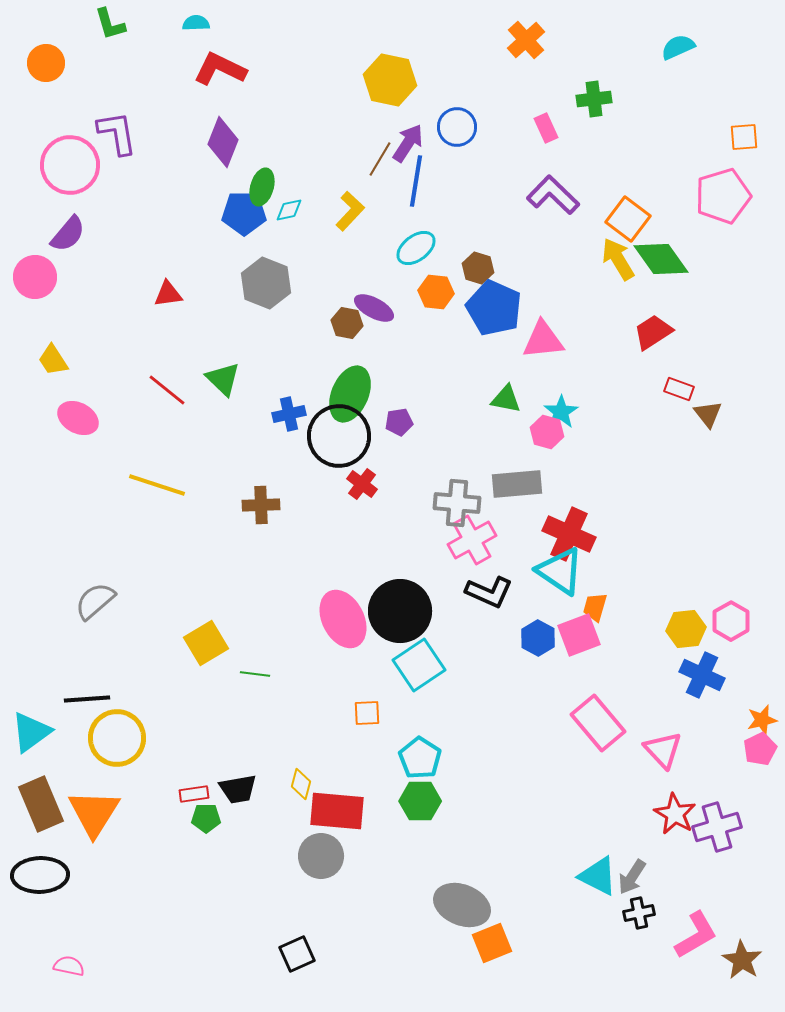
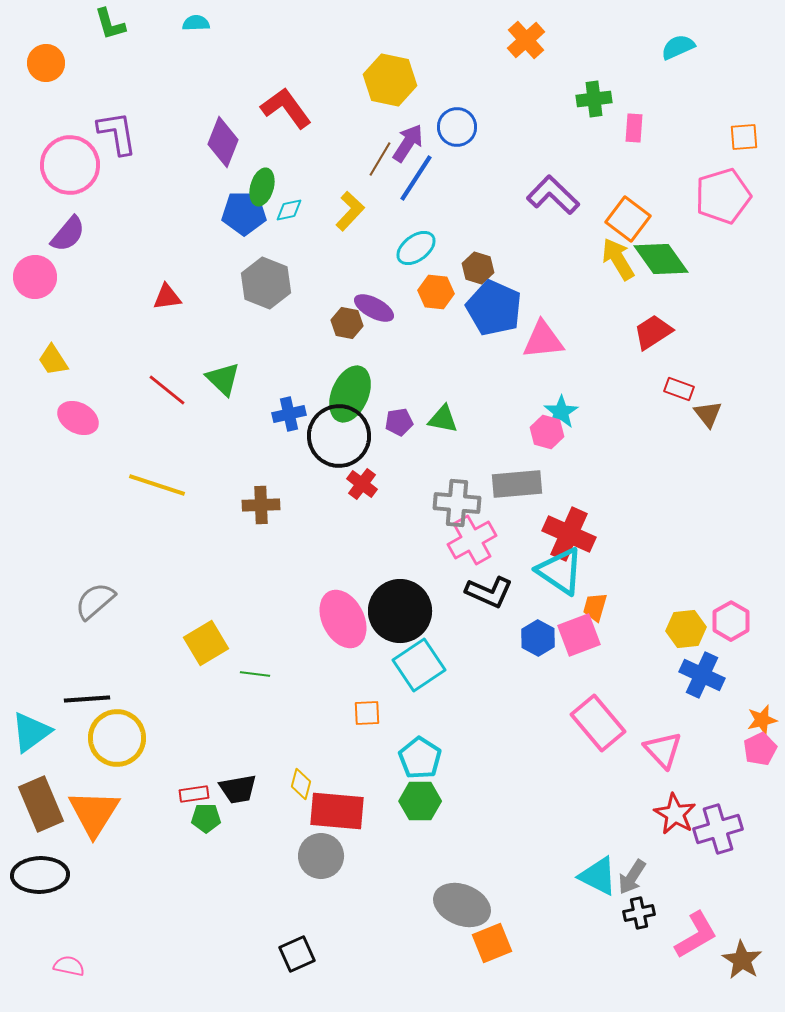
red L-shape at (220, 69): moved 66 px right, 39 px down; rotated 28 degrees clockwise
pink rectangle at (546, 128): moved 88 px right; rotated 28 degrees clockwise
blue line at (416, 181): moved 3 px up; rotated 24 degrees clockwise
red triangle at (168, 294): moved 1 px left, 3 px down
green triangle at (506, 399): moved 63 px left, 20 px down
purple cross at (717, 827): moved 1 px right, 2 px down
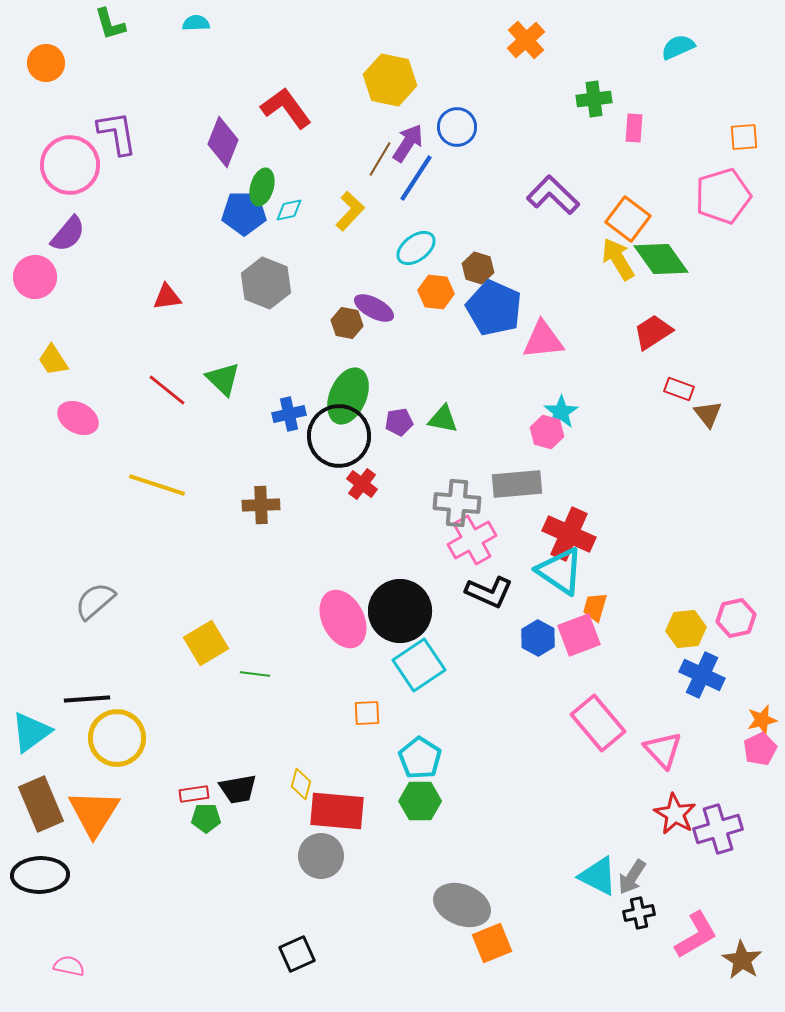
green ellipse at (350, 394): moved 2 px left, 2 px down
pink hexagon at (731, 621): moved 5 px right, 3 px up; rotated 18 degrees clockwise
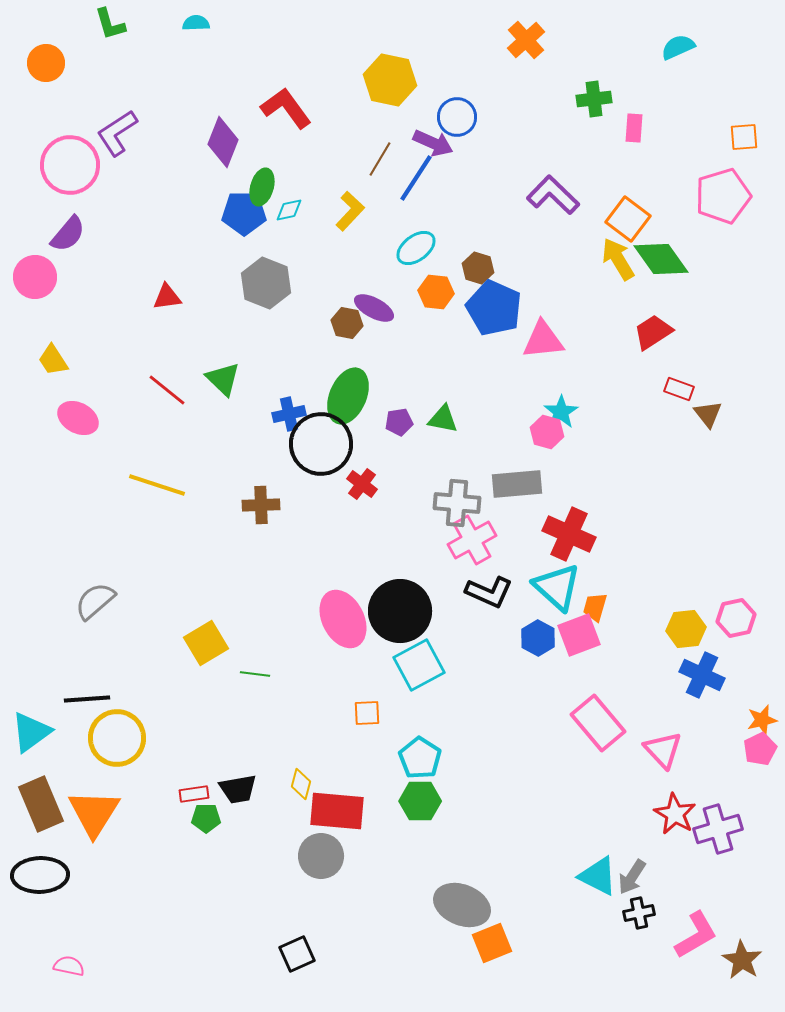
blue circle at (457, 127): moved 10 px up
purple L-shape at (117, 133): rotated 114 degrees counterclockwise
purple arrow at (408, 143): moved 25 px right; rotated 81 degrees clockwise
black circle at (339, 436): moved 18 px left, 8 px down
cyan triangle at (560, 571): moved 3 px left, 16 px down; rotated 8 degrees clockwise
cyan square at (419, 665): rotated 6 degrees clockwise
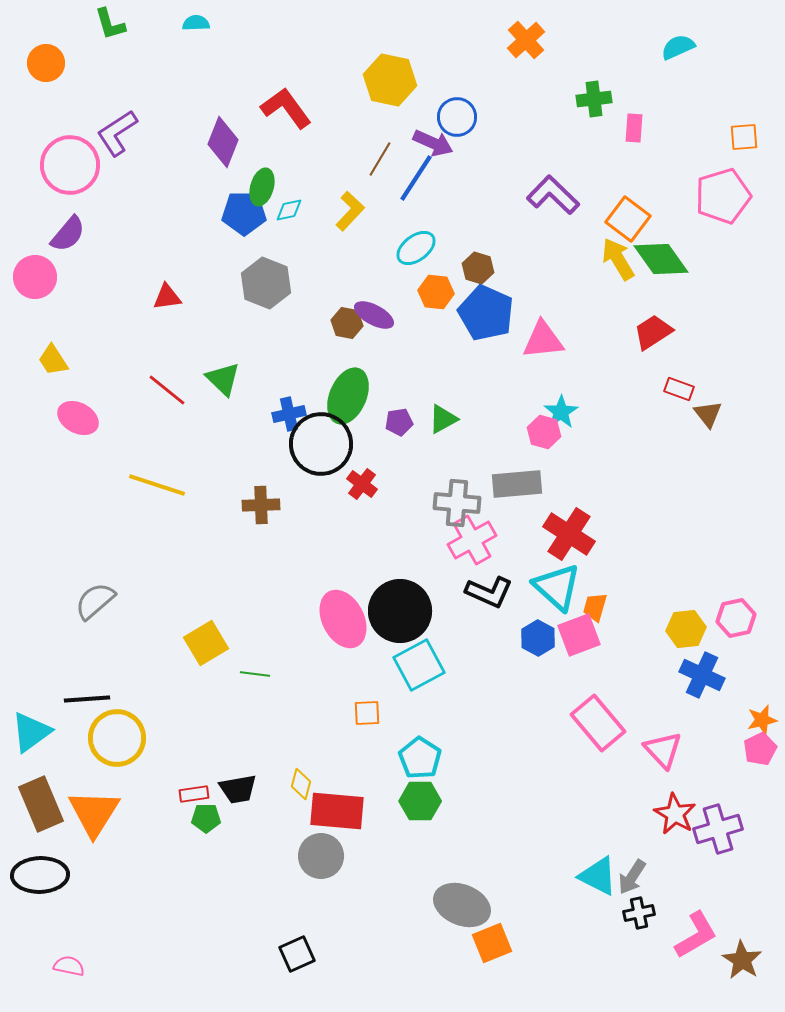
purple ellipse at (374, 308): moved 7 px down
blue pentagon at (494, 308): moved 8 px left, 5 px down
green triangle at (443, 419): rotated 40 degrees counterclockwise
pink hexagon at (547, 432): moved 3 px left
red cross at (569, 534): rotated 9 degrees clockwise
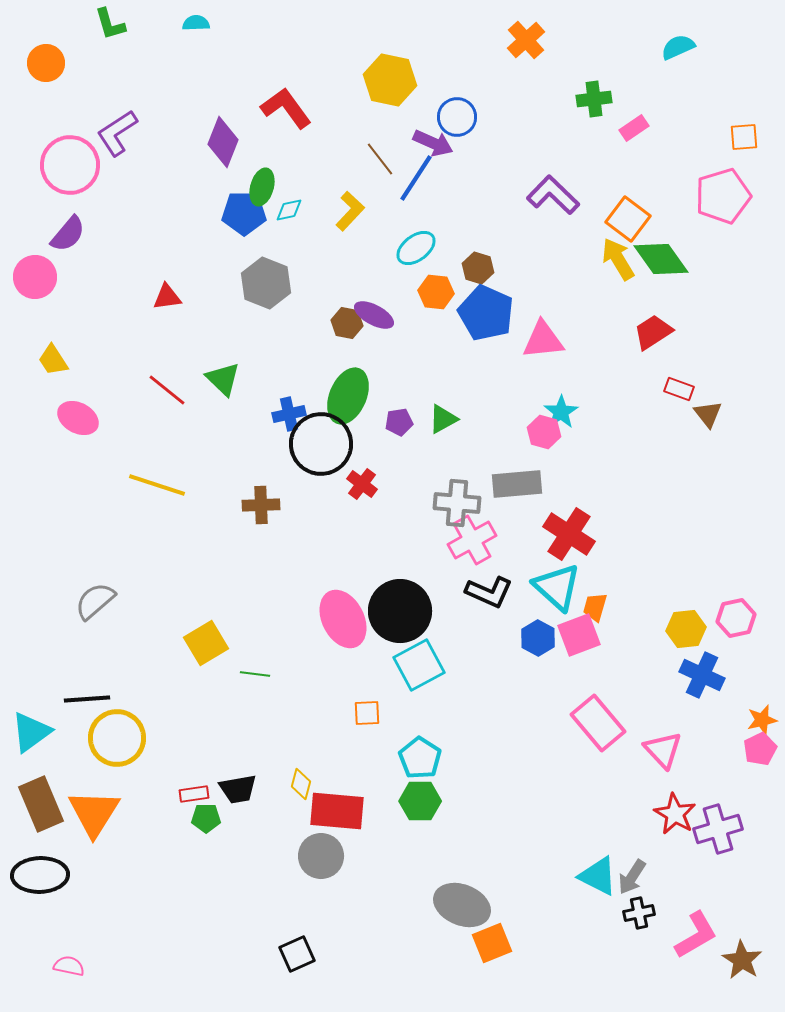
pink rectangle at (634, 128): rotated 52 degrees clockwise
brown line at (380, 159): rotated 69 degrees counterclockwise
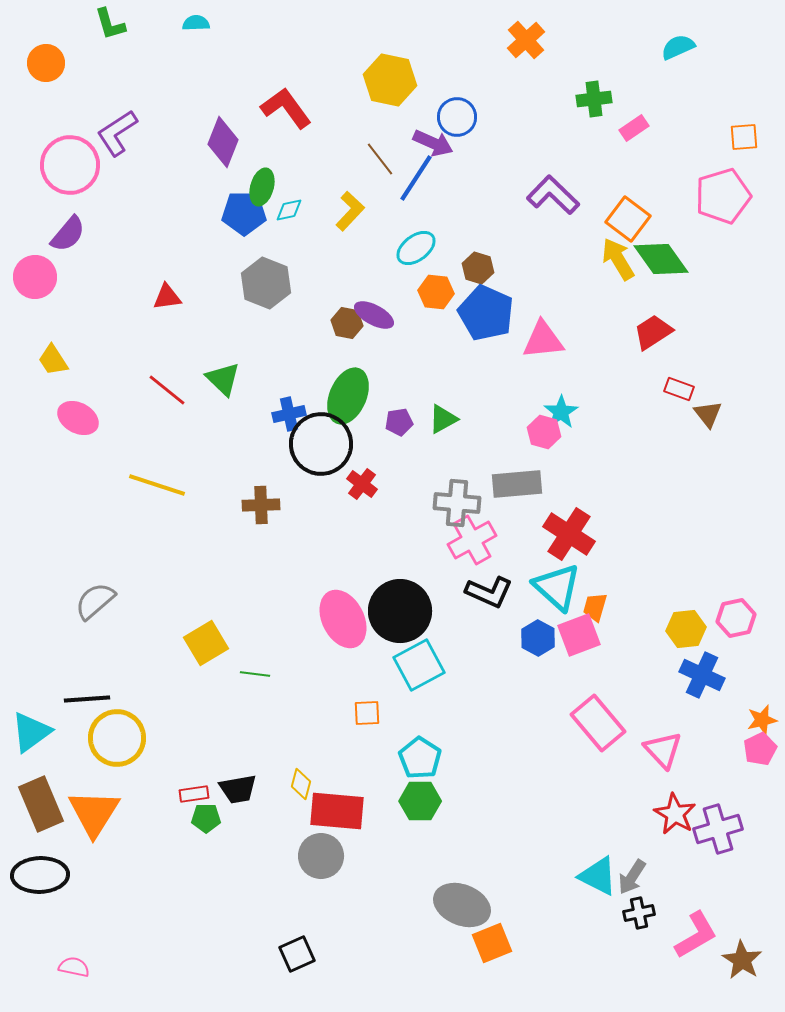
pink semicircle at (69, 966): moved 5 px right, 1 px down
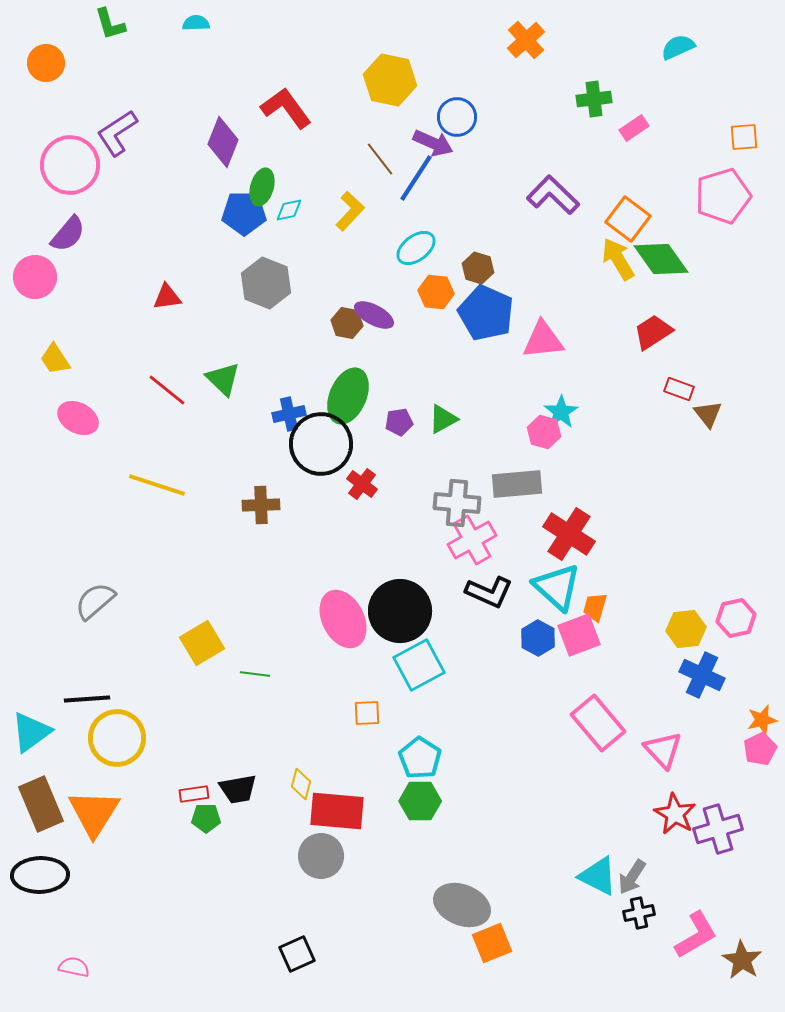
yellow trapezoid at (53, 360): moved 2 px right, 1 px up
yellow square at (206, 643): moved 4 px left
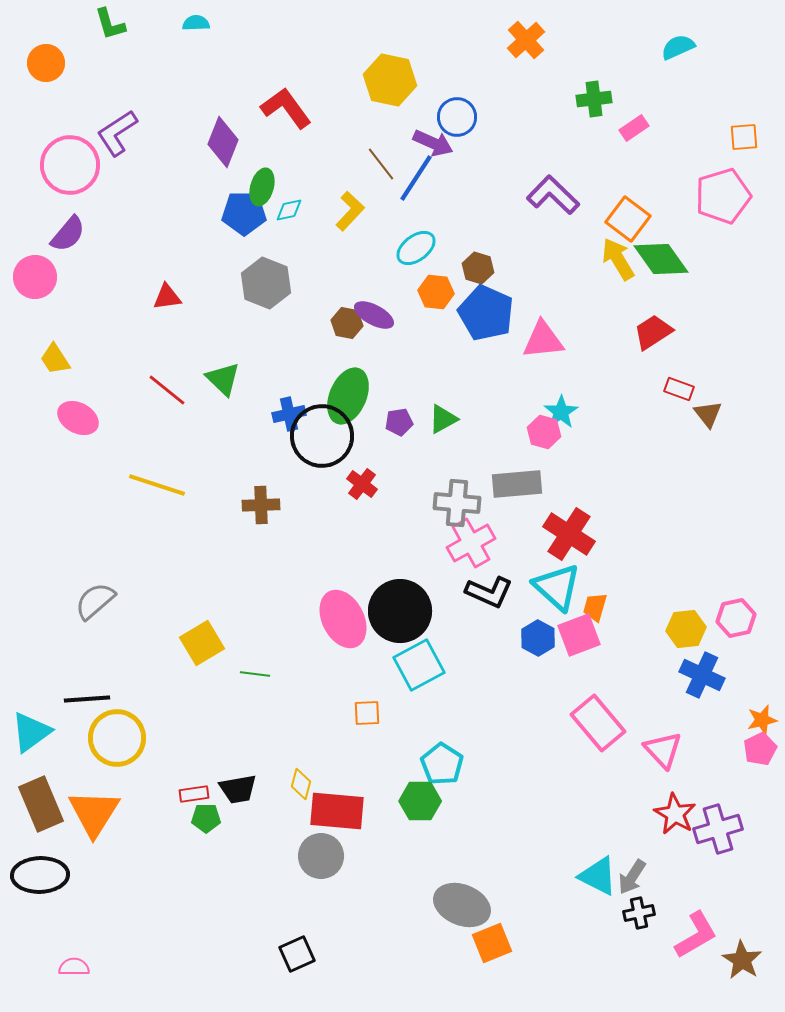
brown line at (380, 159): moved 1 px right, 5 px down
black circle at (321, 444): moved 1 px right, 8 px up
pink cross at (472, 540): moved 1 px left, 3 px down
cyan pentagon at (420, 758): moved 22 px right, 6 px down
pink semicircle at (74, 967): rotated 12 degrees counterclockwise
